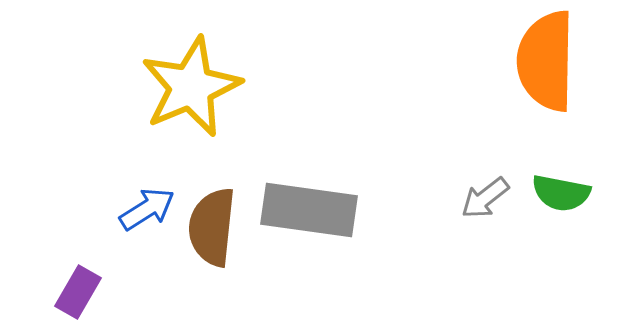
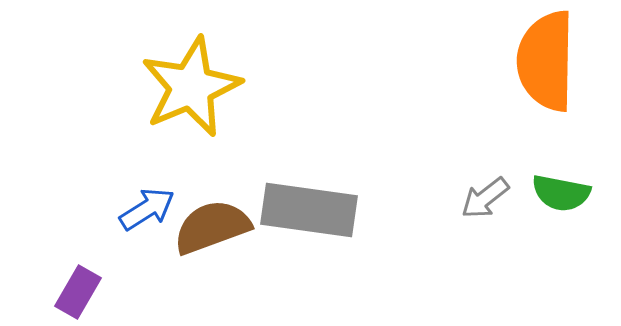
brown semicircle: rotated 64 degrees clockwise
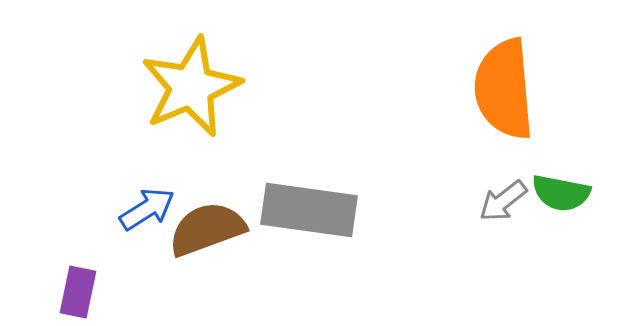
orange semicircle: moved 42 px left, 28 px down; rotated 6 degrees counterclockwise
gray arrow: moved 18 px right, 3 px down
brown semicircle: moved 5 px left, 2 px down
purple rectangle: rotated 18 degrees counterclockwise
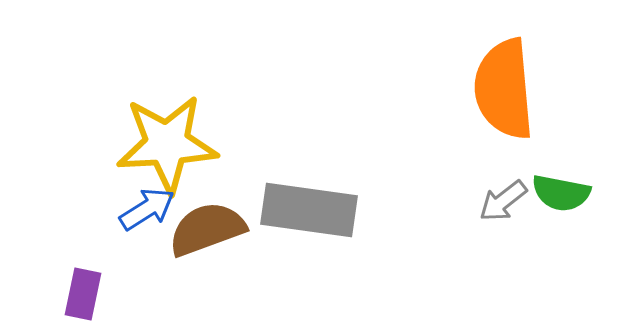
yellow star: moved 24 px left, 57 px down; rotated 20 degrees clockwise
purple rectangle: moved 5 px right, 2 px down
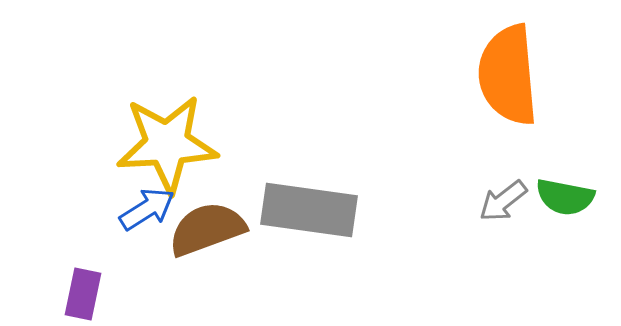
orange semicircle: moved 4 px right, 14 px up
green semicircle: moved 4 px right, 4 px down
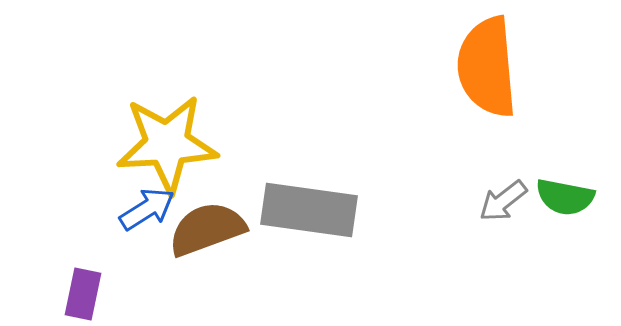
orange semicircle: moved 21 px left, 8 px up
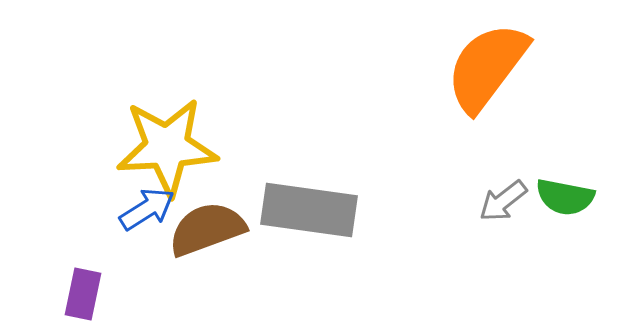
orange semicircle: rotated 42 degrees clockwise
yellow star: moved 3 px down
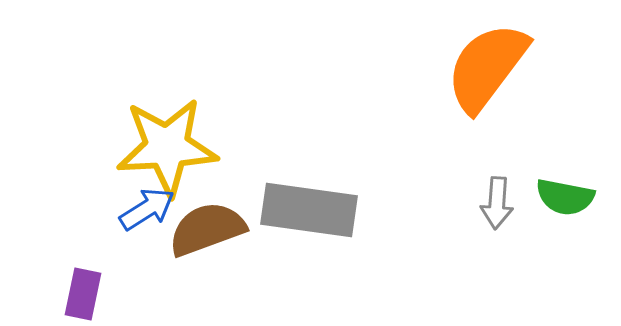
gray arrow: moved 6 px left, 2 px down; rotated 48 degrees counterclockwise
